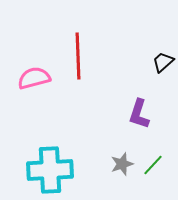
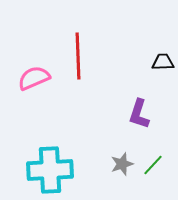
black trapezoid: rotated 40 degrees clockwise
pink semicircle: rotated 8 degrees counterclockwise
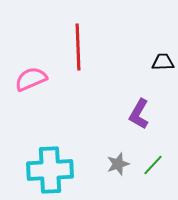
red line: moved 9 px up
pink semicircle: moved 3 px left, 1 px down
purple L-shape: rotated 12 degrees clockwise
gray star: moved 4 px left
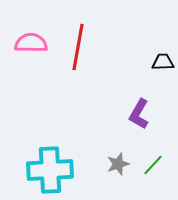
red line: rotated 12 degrees clockwise
pink semicircle: moved 36 px up; rotated 24 degrees clockwise
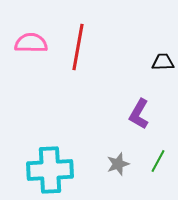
green line: moved 5 px right, 4 px up; rotated 15 degrees counterclockwise
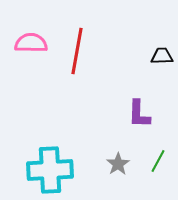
red line: moved 1 px left, 4 px down
black trapezoid: moved 1 px left, 6 px up
purple L-shape: rotated 28 degrees counterclockwise
gray star: rotated 15 degrees counterclockwise
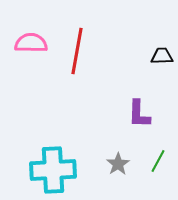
cyan cross: moved 3 px right
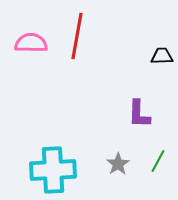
red line: moved 15 px up
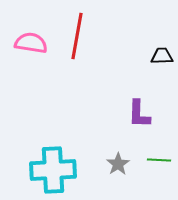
pink semicircle: rotated 8 degrees clockwise
green line: moved 1 px right, 1 px up; rotated 65 degrees clockwise
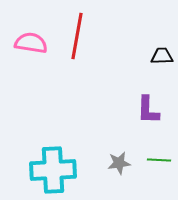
purple L-shape: moved 9 px right, 4 px up
gray star: moved 1 px right, 1 px up; rotated 25 degrees clockwise
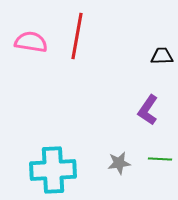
pink semicircle: moved 1 px up
purple L-shape: rotated 32 degrees clockwise
green line: moved 1 px right, 1 px up
